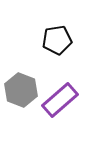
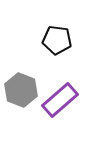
black pentagon: rotated 16 degrees clockwise
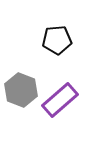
black pentagon: rotated 12 degrees counterclockwise
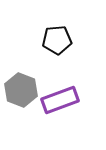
purple rectangle: rotated 21 degrees clockwise
